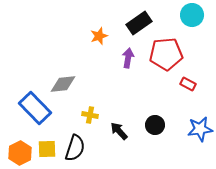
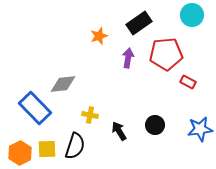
red rectangle: moved 2 px up
black arrow: rotated 12 degrees clockwise
black semicircle: moved 2 px up
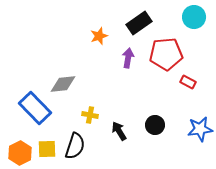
cyan circle: moved 2 px right, 2 px down
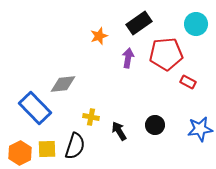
cyan circle: moved 2 px right, 7 px down
yellow cross: moved 1 px right, 2 px down
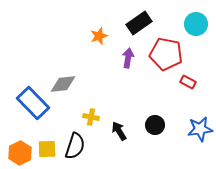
red pentagon: rotated 16 degrees clockwise
blue rectangle: moved 2 px left, 5 px up
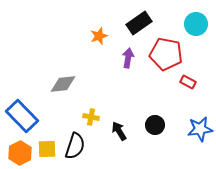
blue rectangle: moved 11 px left, 13 px down
